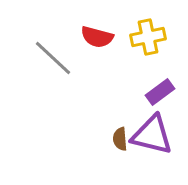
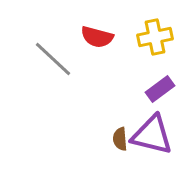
yellow cross: moved 7 px right
gray line: moved 1 px down
purple rectangle: moved 3 px up
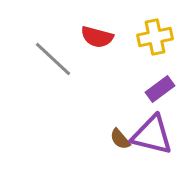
brown semicircle: rotated 35 degrees counterclockwise
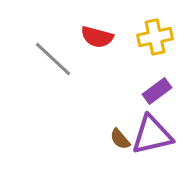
purple rectangle: moved 3 px left, 2 px down
purple triangle: rotated 27 degrees counterclockwise
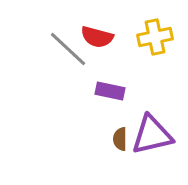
gray line: moved 15 px right, 10 px up
purple rectangle: moved 47 px left; rotated 48 degrees clockwise
brown semicircle: rotated 40 degrees clockwise
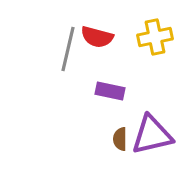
gray line: rotated 60 degrees clockwise
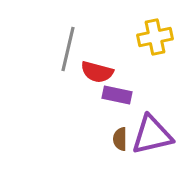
red semicircle: moved 35 px down
purple rectangle: moved 7 px right, 4 px down
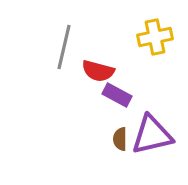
gray line: moved 4 px left, 2 px up
red semicircle: moved 1 px right, 1 px up
purple rectangle: rotated 16 degrees clockwise
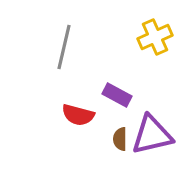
yellow cross: rotated 12 degrees counterclockwise
red semicircle: moved 20 px left, 44 px down
